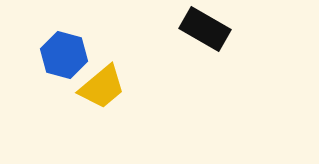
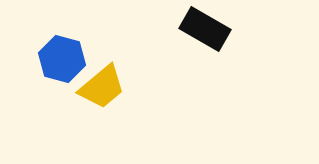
blue hexagon: moved 2 px left, 4 px down
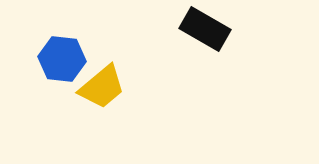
blue hexagon: rotated 9 degrees counterclockwise
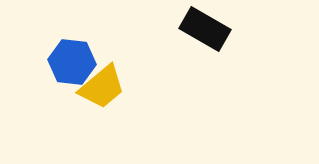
blue hexagon: moved 10 px right, 3 px down
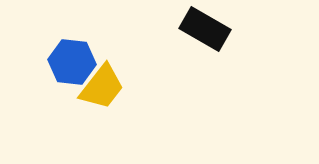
yellow trapezoid: rotated 12 degrees counterclockwise
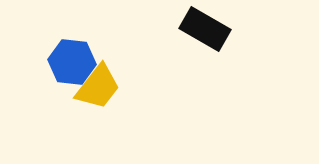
yellow trapezoid: moved 4 px left
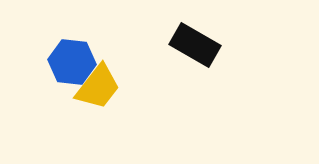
black rectangle: moved 10 px left, 16 px down
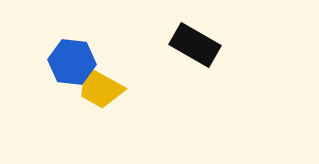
yellow trapezoid: moved 2 px right, 1 px down; rotated 81 degrees clockwise
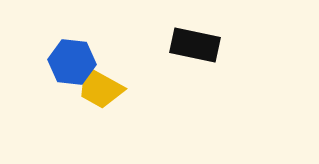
black rectangle: rotated 18 degrees counterclockwise
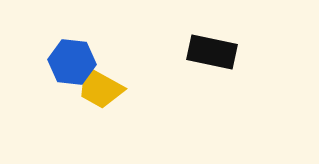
black rectangle: moved 17 px right, 7 px down
